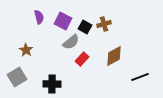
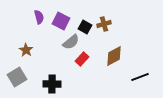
purple square: moved 2 px left
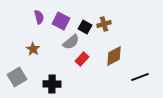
brown star: moved 7 px right, 1 px up
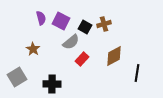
purple semicircle: moved 2 px right, 1 px down
black line: moved 3 px left, 4 px up; rotated 60 degrees counterclockwise
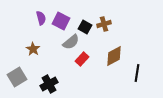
black cross: moved 3 px left; rotated 30 degrees counterclockwise
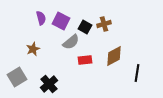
brown star: rotated 16 degrees clockwise
red rectangle: moved 3 px right, 1 px down; rotated 40 degrees clockwise
black cross: rotated 12 degrees counterclockwise
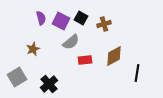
black square: moved 4 px left, 9 px up
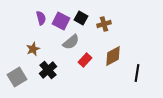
brown diamond: moved 1 px left
red rectangle: rotated 40 degrees counterclockwise
black cross: moved 1 px left, 14 px up
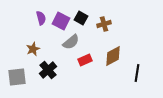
red rectangle: rotated 24 degrees clockwise
gray square: rotated 24 degrees clockwise
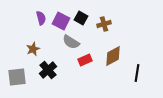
gray semicircle: rotated 72 degrees clockwise
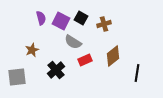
gray semicircle: moved 2 px right
brown star: moved 1 px left, 1 px down
brown diamond: rotated 10 degrees counterclockwise
black cross: moved 8 px right
